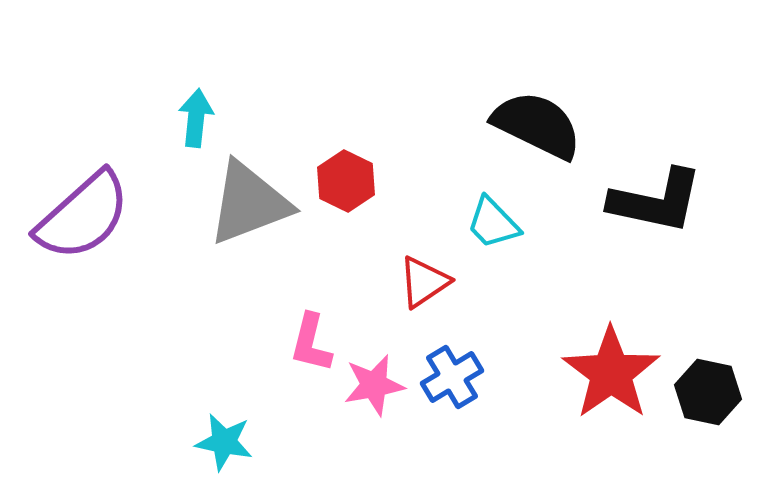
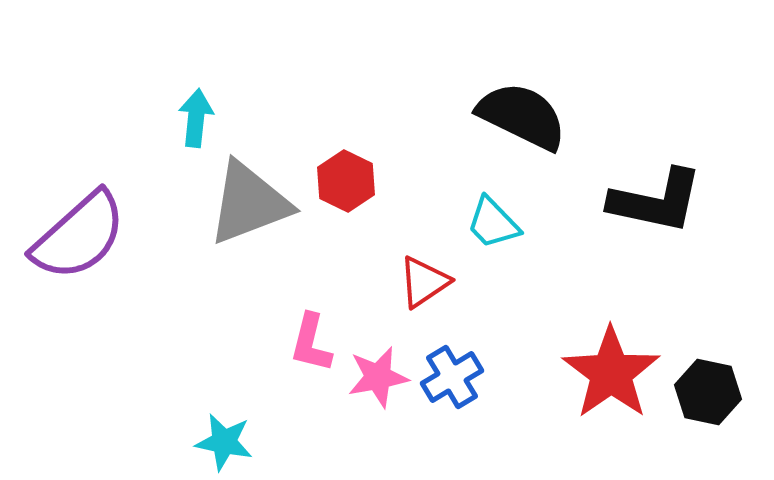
black semicircle: moved 15 px left, 9 px up
purple semicircle: moved 4 px left, 20 px down
pink star: moved 4 px right, 8 px up
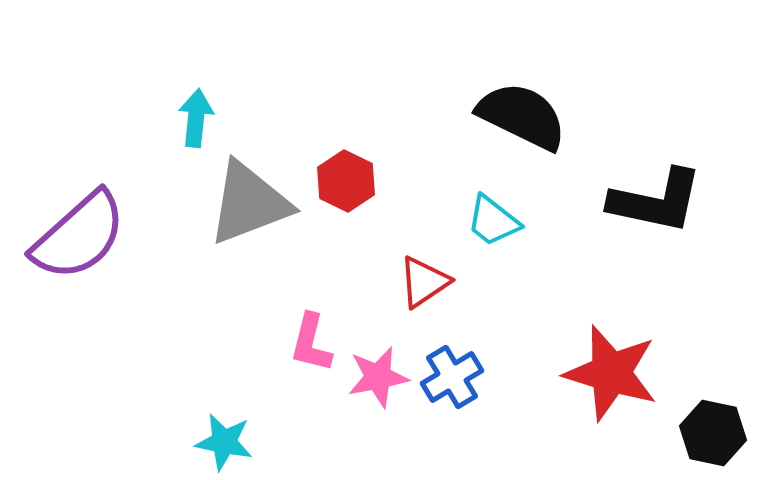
cyan trapezoid: moved 2 px up; rotated 8 degrees counterclockwise
red star: rotated 20 degrees counterclockwise
black hexagon: moved 5 px right, 41 px down
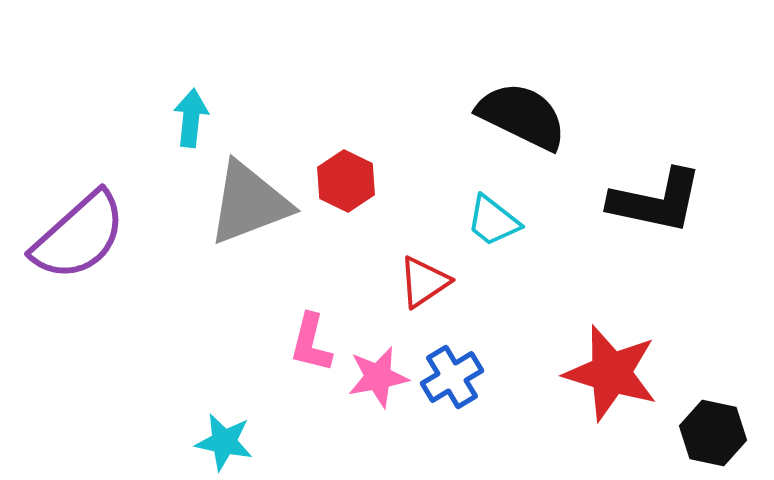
cyan arrow: moved 5 px left
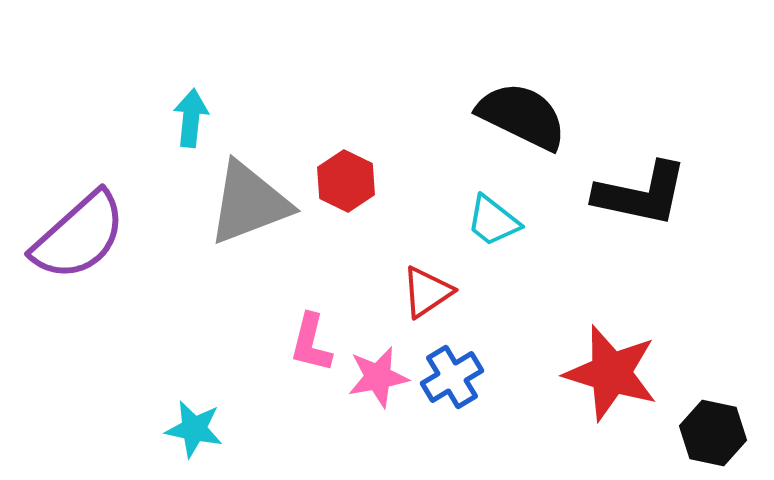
black L-shape: moved 15 px left, 7 px up
red triangle: moved 3 px right, 10 px down
cyan star: moved 30 px left, 13 px up
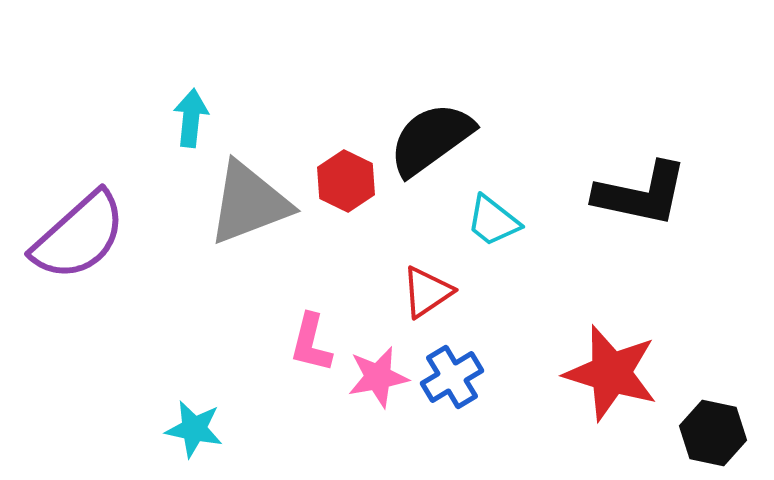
black semicircle: moved 91 px left, 23 px down; rotated 62 degrees counterclockwise
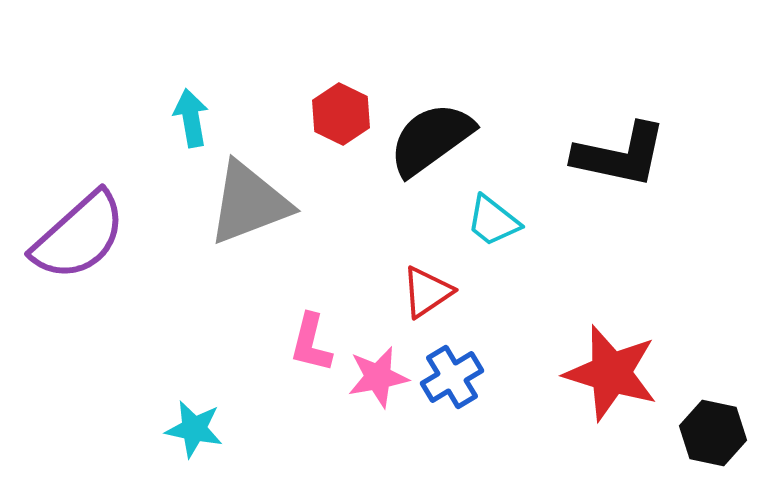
cyan arrow: rotated 16 degrees counterclockwise
red hexagon: moved 5 px left, 67 px up
black L-shape: moved 21 px left, 39 px up
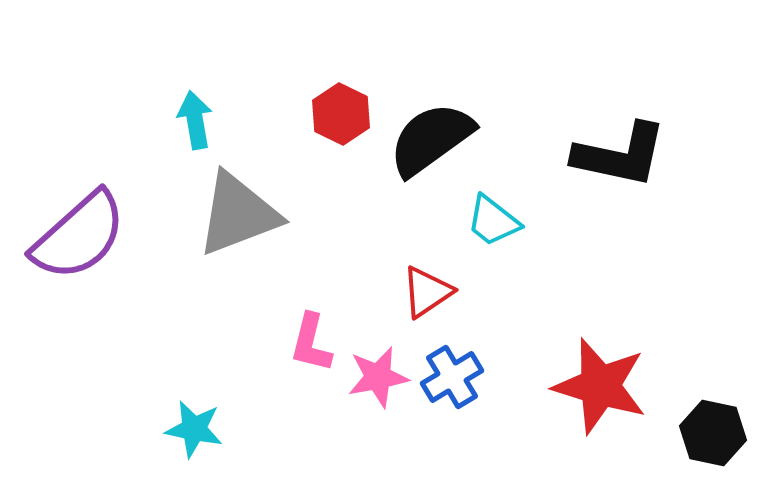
cyan arrow: moved 4 px right, 2 px down
gray triangle: moved 11 px left, 11 px down
red star: moved 11 px left, 13 px down
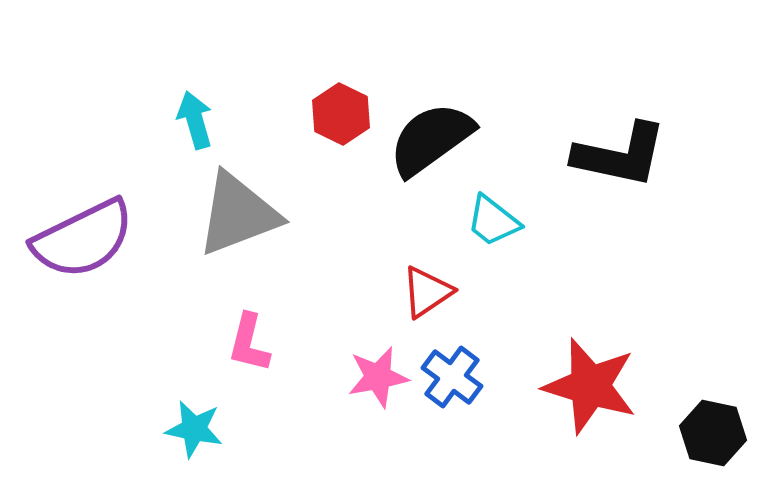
cyan arrow: rotated 6 degrees counterclockwise
purple semicircle: moved 4 px right, 3 px down; rotated 16 degrees clockwise
pink L-shape: moved 62 px left
blue cross: rotated 22 degrees counterclockwise
red star: moved 10 px left
